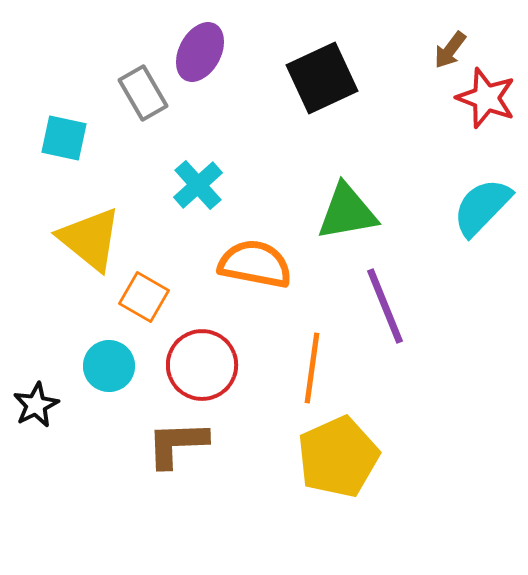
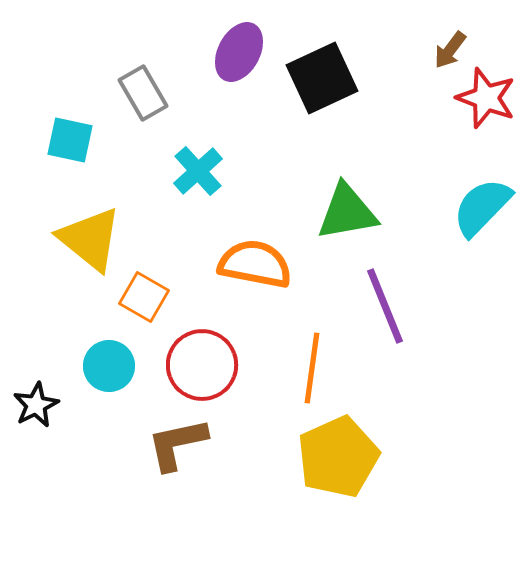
purple ellipse: moved 39 px right
cyan square: moved 6 px right, 2 px down
cyan cross: moved 14 px up
brown L-shape: rotated 10 degrees counterclockwise
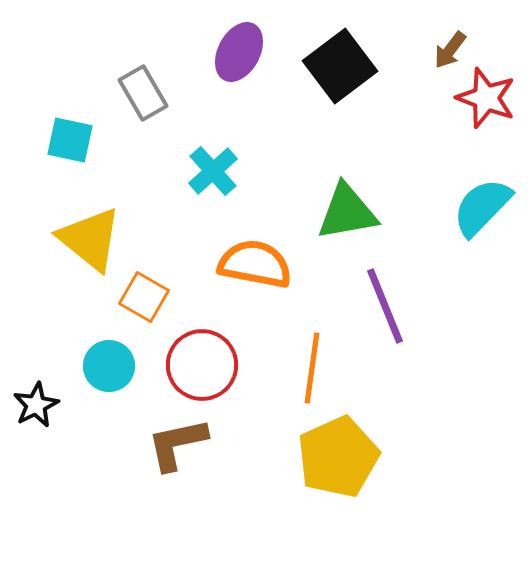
black square: moved 18 px right, 12 px up; rotated 12 degrees counterclockwise
cyan cross: moved 15 px right
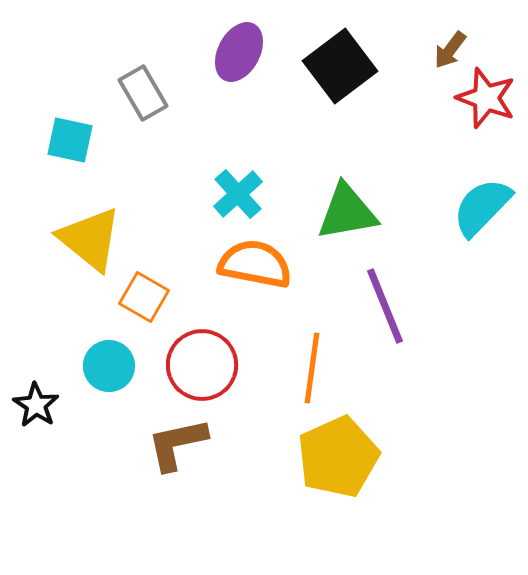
cyan cross: moved 25 px right, 23 px down
black star: rotated 12 degrees counterclockwise
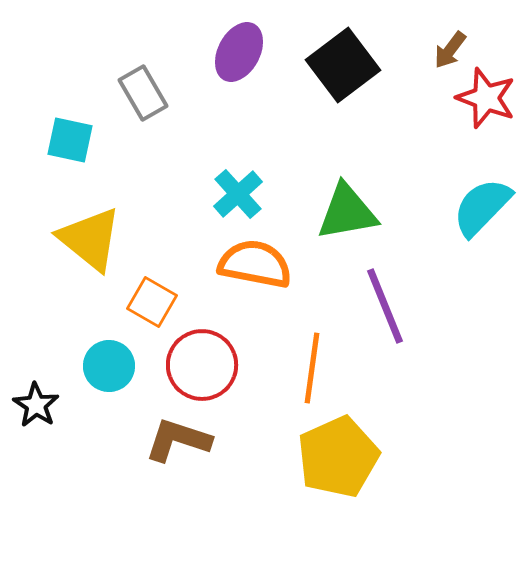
black square: moved 3 px right, 1 px up
orange square: moved 8 px right, 5 px down
brown L-shape: moved 1 px right, 4 px up; rotated 30 degrees clockwise
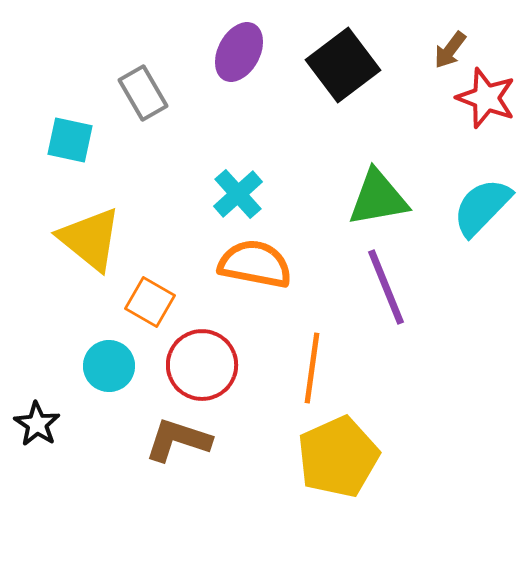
green triangle: moved 31 px right, 14 px up
orange square: moved 2 px left
purple line: moved 1 px right, 19 px up
black star: moved 1 px right, 19 px down
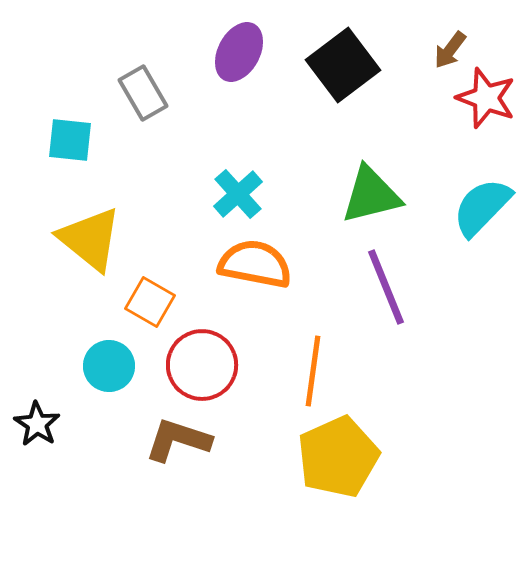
cyan square: rotated 6 degrees counterclockwise
green triangle: moved 7 px left, 3 px up; rotated 4 degrees counterclockwise
orange line: moved 1 px right, 3 px down
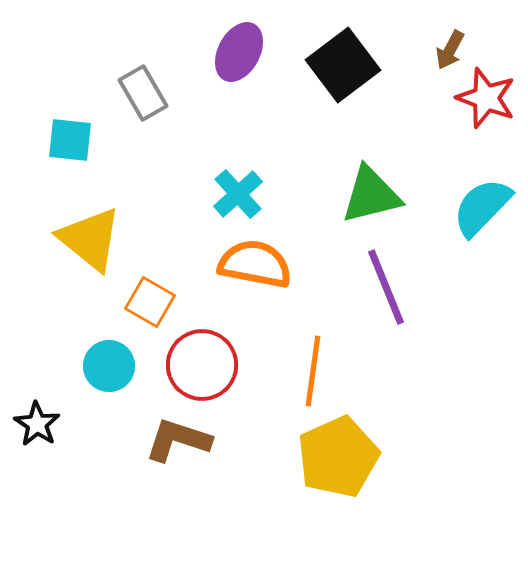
brown arrow: rotated 9 degrees counterclockwise
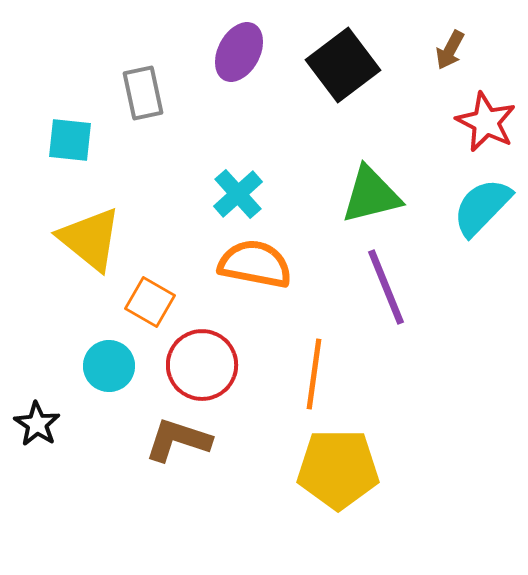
gray rectangle: rotated 18 degrees clockwise
red star: moved 24 px down; rotated 6 degrees clockwise
orange line: moved 1 px right, 3 px down
yellow pentagon: moved 12 px down; rotated 24 degrees clockwise
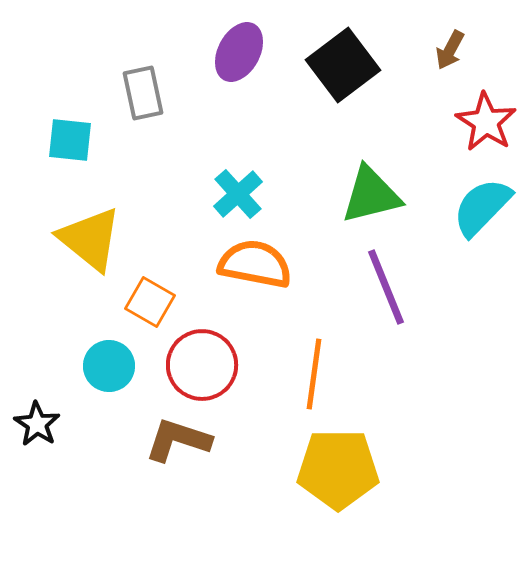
red star: rotated 6 degrees clockwise
